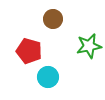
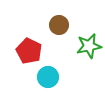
brown circle: moved 6 px right, 6 px down
red pentagon: rotated 10 degrees clockwise
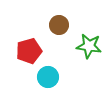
green star: rotated 20 degrees clockwise
red pentagon: rotated 30 degrees clockwise
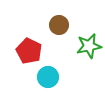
green star: rotated 20 degrees counterclockwise
red pentagon: rotated 30 degrees counterclockwise
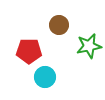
red pentagon: rotated 25 degrees counterclockwise
cyan circle: moved 3 px left
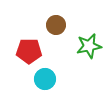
brown circle: moved 3 px left
cyan circle: moved 2 px down
